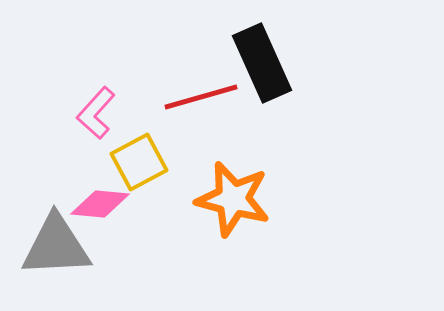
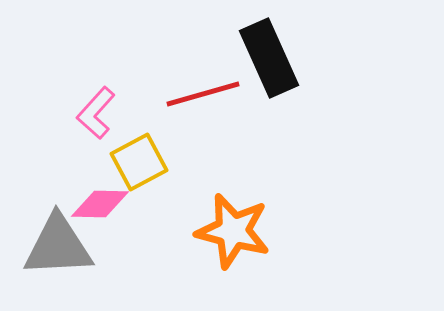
black rectangle: moved 7 px right, 5 px up
red line: moved 2 px right, 3 px up
orange star: moved 32 px down
pink diamond: rotated 4 degrees counterclockwise
gray triangle: moved 2 px right
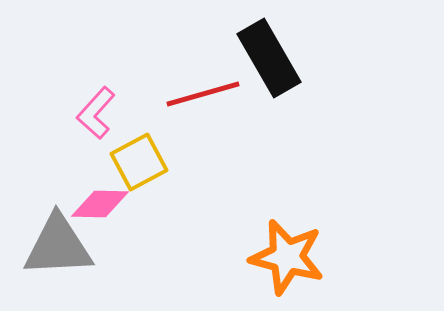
black rectangle: rotated 6 degrees counterclockwise
orange star: moved 54 px right, 26 px down
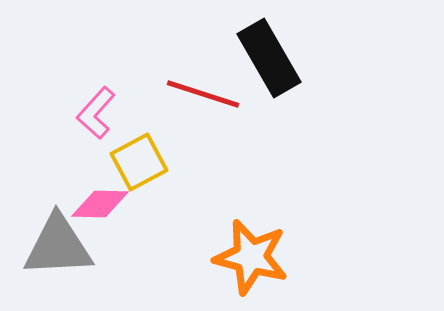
red line: rotated 34 degrees clockwise
orange star: moved 36 px left
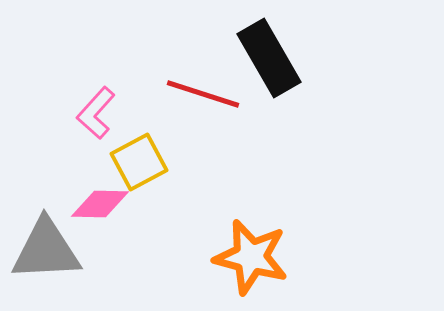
gray triangle: moved 12 px left, 4 px down
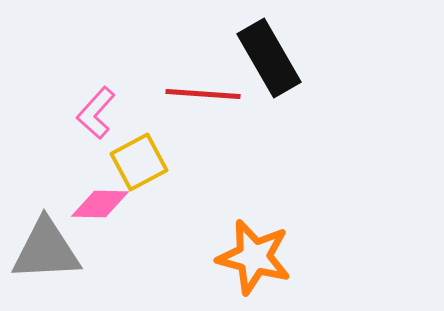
red line: rotated 14 degrees counterclockwise
orange star: moved 3 px right
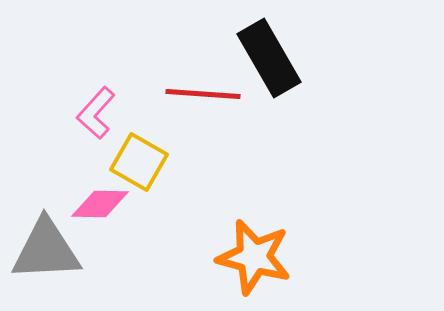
yellow square: rotated 32 degrees counterclockwise
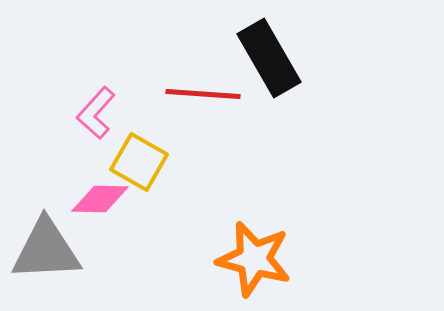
pink diamond: moved 5 px up
orange star: moved 2 px down
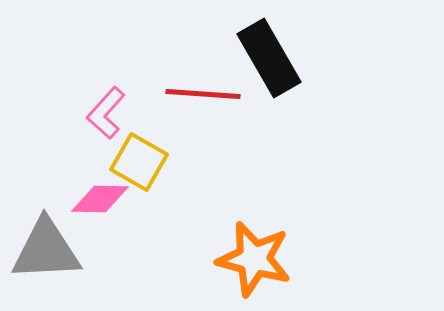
pink L-shape: moved 10 px right
